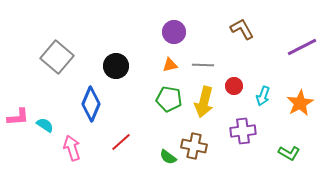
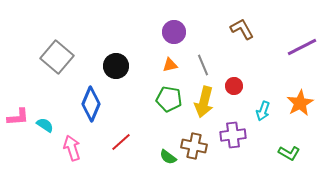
gray line: rotated 65 degrees clockwise
cyan arrow: moved 15 px down
purple cross: moved 10 px left, 4 px down
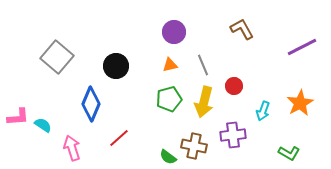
green pentagon: rotated 25 degrees counterclockwise
cyan semicircle: moved 2 px left
red line: moved 2 px left, 4 px up
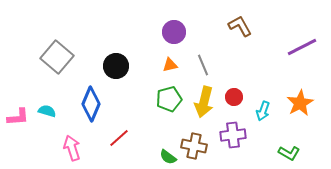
brown L-shape: moved 2 px left, 3 px up
red circle: moved 11 px down
cyan semicircle: moved 4 px right, 14 px up; rotated 18 degrees counterclockwise
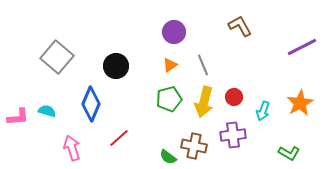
orange triangle: rotated 21 degrees counterclockwise
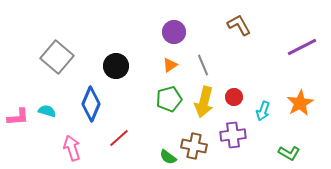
brown L-shape: moved 1 px left, 1 px up
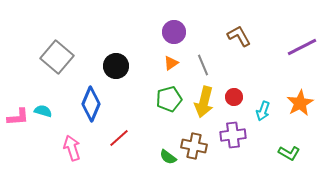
brown L-shape: moved 11 px down
orange triangle: moved 1 px right, 2 px up
cyan semicircle: moved 4 px left
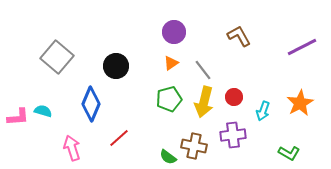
gray line: moved 5 px down; rotated 15 degrees counterclockwise
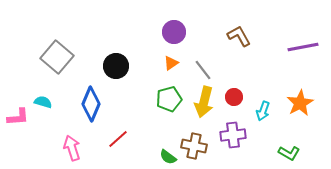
purple line: moved 1 px right; rotated 16 degrees clockwise
cyan semicircle: moved 9 px up
red line: moved 1 px left, 1 px down
